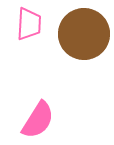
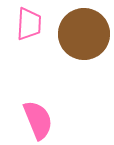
pink semicircle: rotated 54 degrees counterclockwise
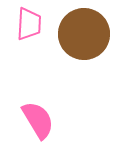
pink semicircle: rotated 9 degrees counterclockwise
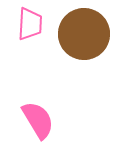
pink trapezoid: moved 1 px right
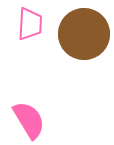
pink semicircle: moved 9 px left
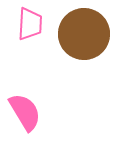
pink semicircle: moved 4 px left, 8 px up
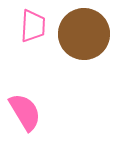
pink trapezoid: moved 3 px right, 2 px down
